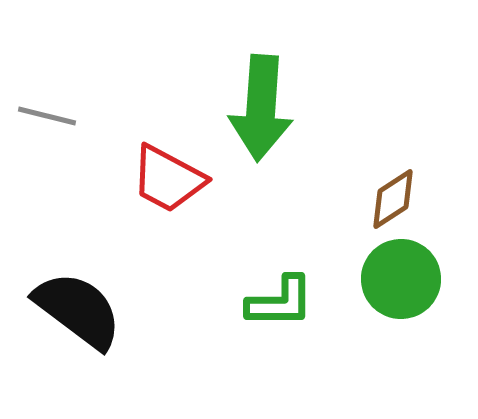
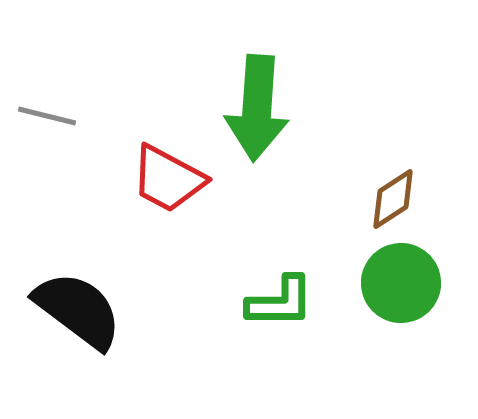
green arrow: moved 4 px left
green circle: moved 4 px down
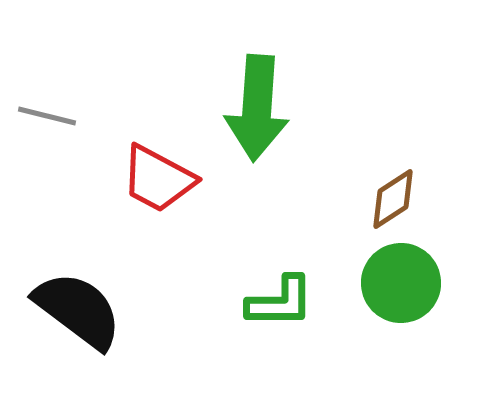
red trapezoid: moved 10 px left
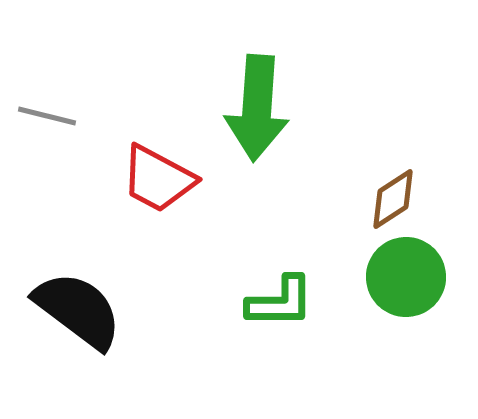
green circle: moved 5 px right, 6 px up
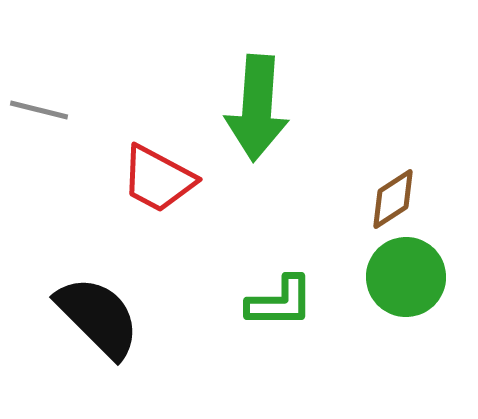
gray line: moved 8 px left, 6 px up
black semicircle: moved 20 px right, 7 px down; rotated 8 degrees clockwise
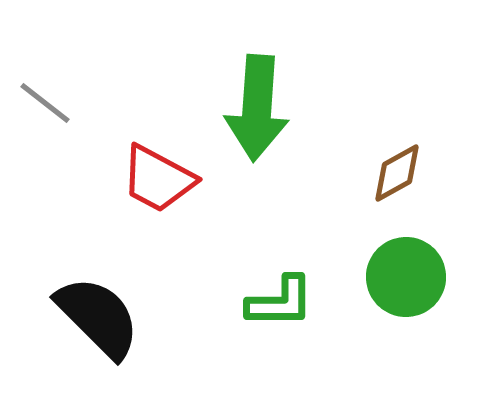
gray line: moved 6 px right, 7 px up; rotated 24 degrees clockwise
brown diamond: moved 4 px right, 26 px up; rotated 4 degrees clockwise
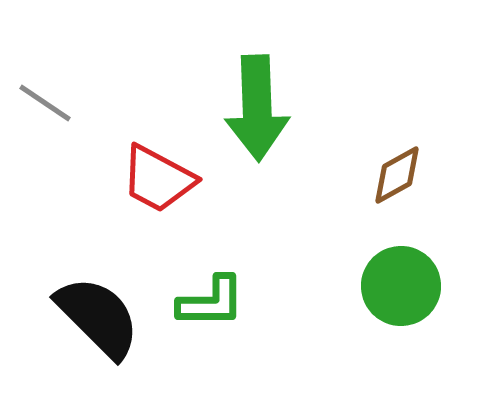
gray line: rotated 4 degrees counterclockwise
green arrow: rotated 6 degrees counterclockwise
brown diamond: moved 2 px down
green circle: moved 5 px left, 9 px down
green L-shape: moved 69 px left
